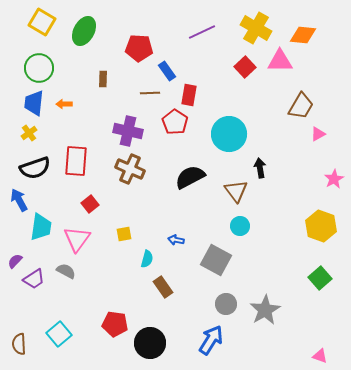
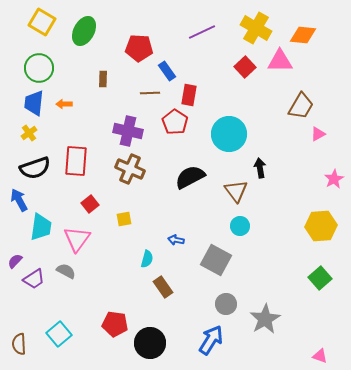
yellow hexagon at (321, 226): rotated 24 degrees counterclockwise
yellow square at (124, 234): moved 15 px up
gray star at (265, 310): moved 9 px down
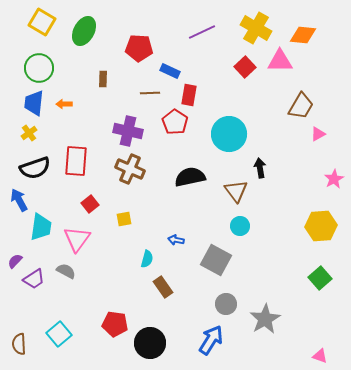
blue rectangle at (167, 71): moved 3 px right; rotated 30 degrees counterclockwise
black semicircle at (190, 177): rotated 16 degrees clockwise
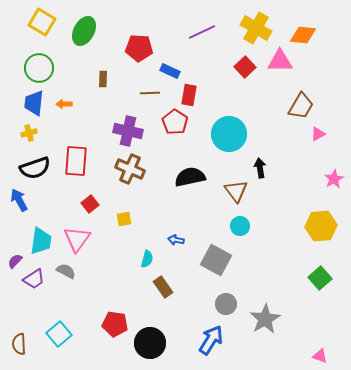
yellow cross at (29, 133): rotated 21 degrees clockwise
cyan trapezoid at (41, 227): moved 14 px down
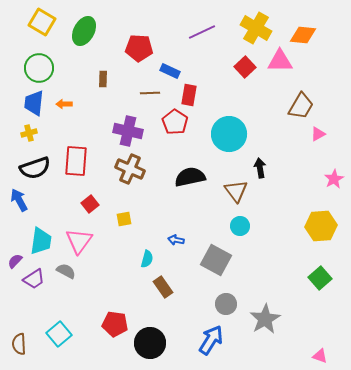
pink triangle at (77, 239): moved 2 px right, 2 px down
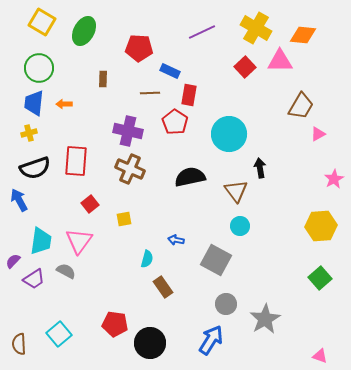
purple semicircle at (15, 261): moved 2 px left
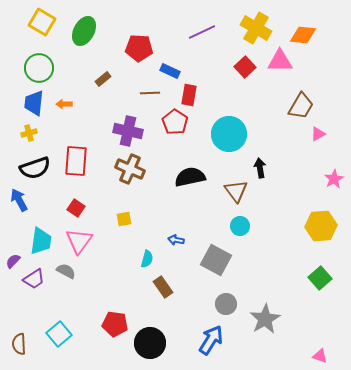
brown rectangle at (103, 79): rotated 49 degrees clockwise
red square at (90, 204): moved 14 px left, 4 px down; rotated 18 degrees counterclockwise
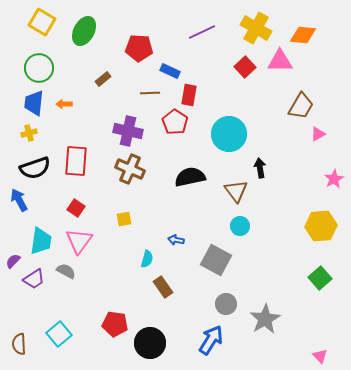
pink triangle at (320, 356): rotated 28 degrees clockwise
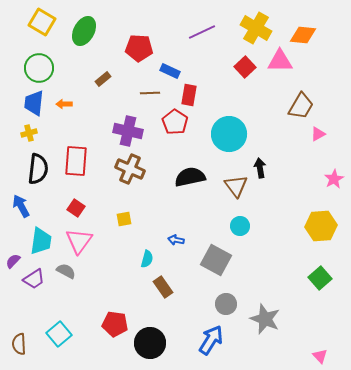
black semicircle at (35, 168): moved 3 px right, 1 px down; rotated 64 degrees counterclockwise
brown triangle at (236, 191): moved 5 px up
blue arrow at (19, 200): moved 2 px right, 6 px down
gray star at (265, 319): rotated 20 degrees counterclockwise
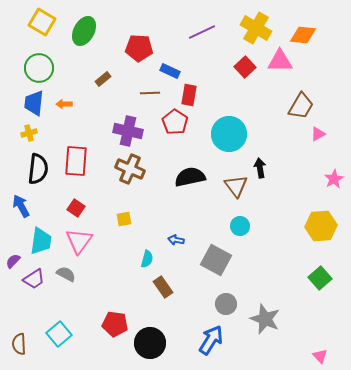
gray semicircle at (66, 271): moved 3 px down
